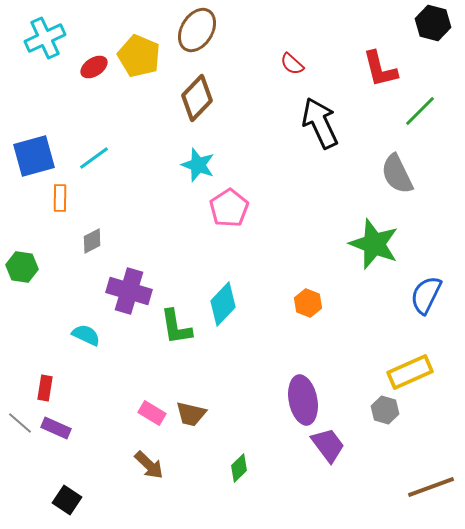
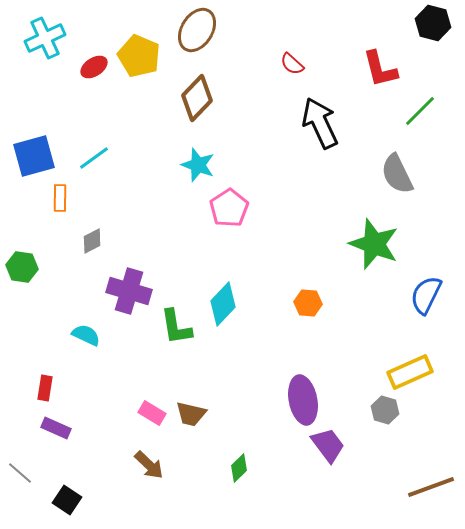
orange hexagon: rotated 16 degrees counterclockwise
gray line: moved 50 px down
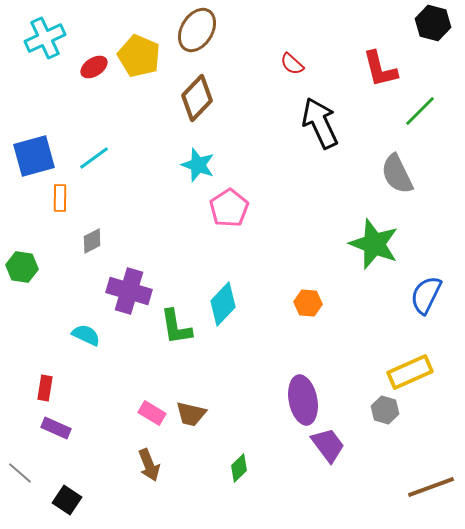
brown arrow: rotated 24 degrees clockwise
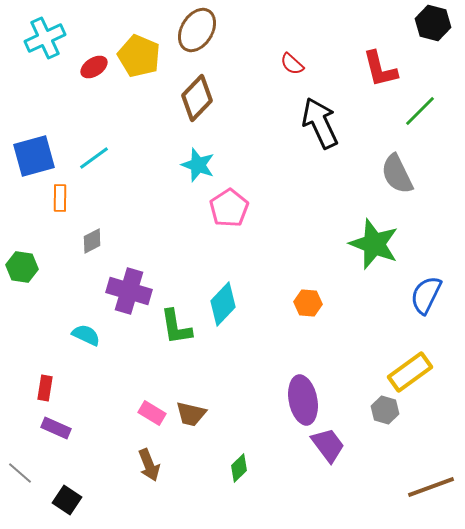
yellow rectangle: rotated 12 degrees counterclockwise
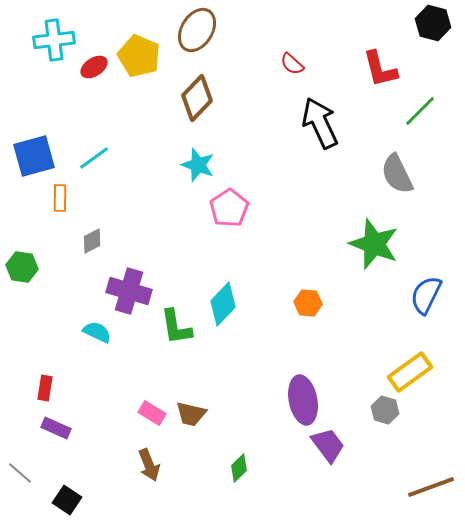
cyan cross: moved 9 px right, 2 px down; rotated 18 degrees clockwise
cyan semicircle: moved 11 px right, 3 px up
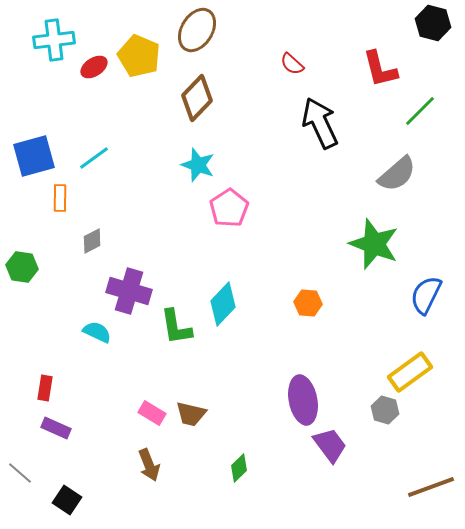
gray semicircle: rotated 105 degrees counterclockwise
purple trapezoid: moved 2 px right
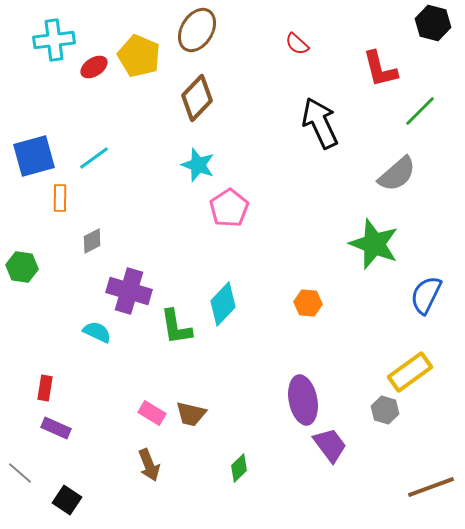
red semicircle: moved 5 px right, 20 px up
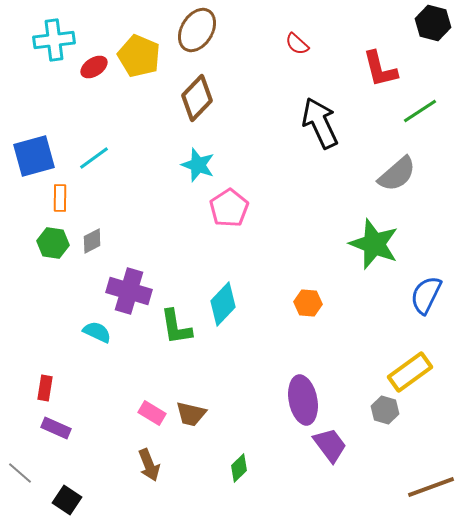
green line: rotated 12 degrees clockwise
green hexagon: moved 31 px right, 24 px up
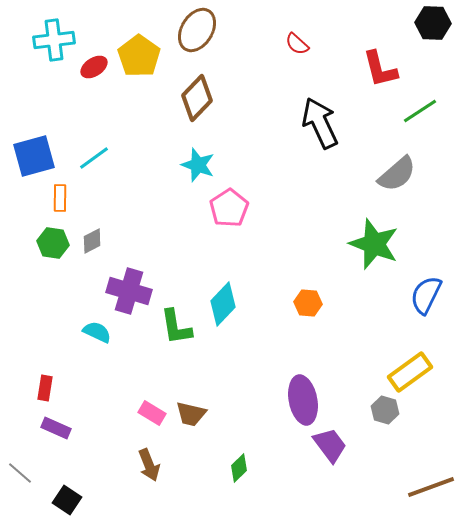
black hexagon: rotated 12 degrees counterclockwise
yellow pentagon: rotated 12 degrees clockwise
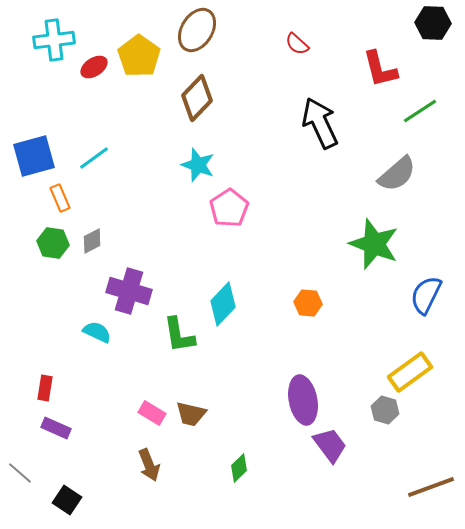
orange rectangle: rotated 24 degrees counterclockwise
green L-shape: moved 3 px right, 8 px down
